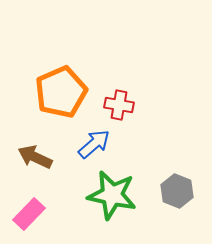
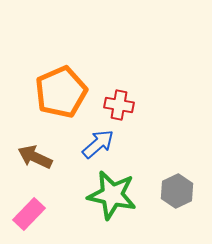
blue arrow: moved 4 px right
gray hexagon: rotated 12 degrees clockwise
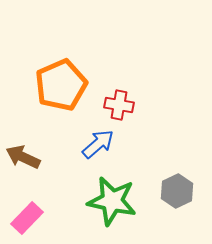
orange pentagon: moved 7 px up
brown arrow: moved 12 px left
green star: moved 6 px down
pink rectangle: moved 2 px left, 4 px down
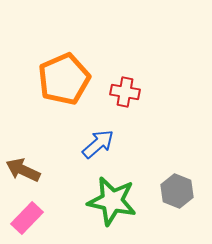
orange pentagon: moved 3 px right, 6 px up
red cross: moved 6 px right, 13 px up
brown arrow: moved 13 px down
gray hexagon: rotated 12 degrees counterclockwise
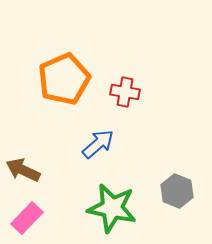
green star: moved 7 px down
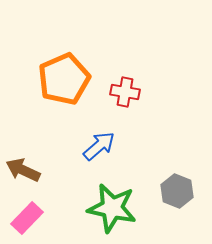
blue arrow: moved 1 px right, 2 px down
